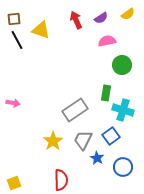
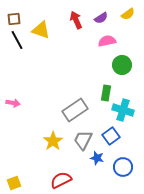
blue star: rotated 16 degrees counterclockwise
red semicircle: rotated 115 degrees counterclockwise
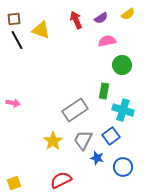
green rectangle: moved 2 px left, 2 px up
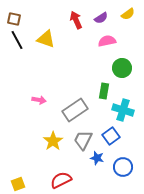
brown square: rotated 16 degrees clockwise
yellow triangle: moved 5 px right, 9 px down
green circle: moved 3 px down
pink arrow: moved 26 px right, 3 px up
yellow square: moved 4 px right, 1 px down
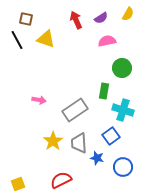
yellow semicircle: rotated 24 degrees counterclockwise
brown square: moved 12 px right
gray trapezoid: moved 4 px left, 3 px down; rotated 30 degrees counterclockwise
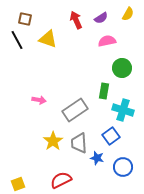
brown square: moved 1 px left
yellow triangle: moved 2 px right
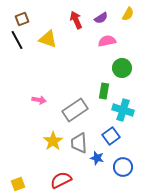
brown square: moved 3 px left; rotated 32 degrees counterclockwise
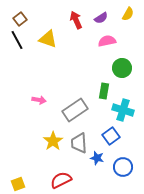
brown square: moved 2 px left; rotated 16 degrees counterclockwise
